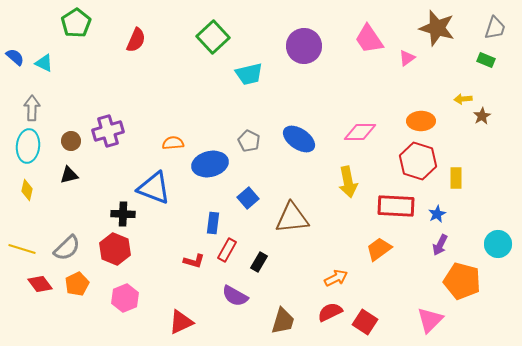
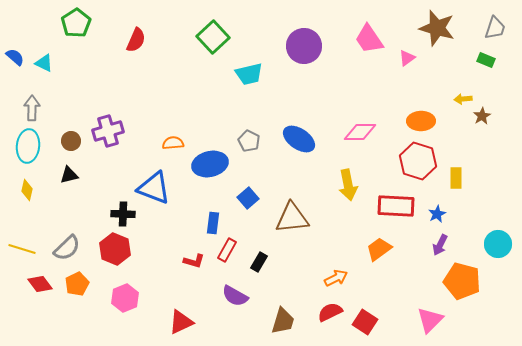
yellow arrow at (348, 182): moved 3 px down
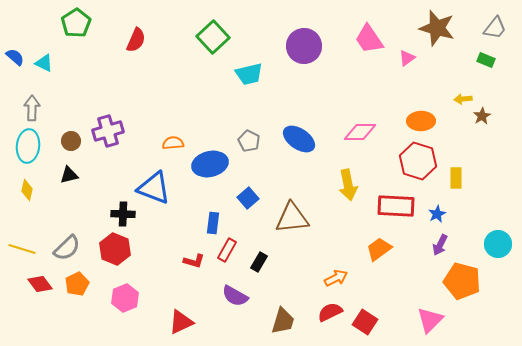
gray trapezoid at (495, 28): rotated 20 degrees clockwise
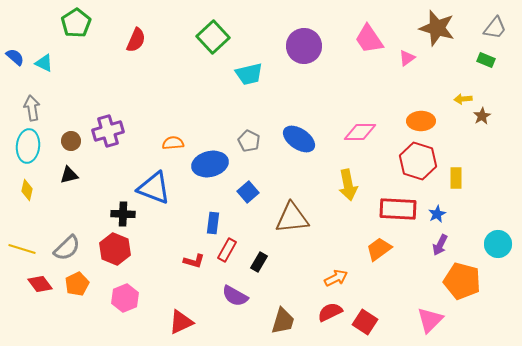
gray arrow at (32, 108): rotated 10 degrees counterclockwise
blue square at (248, 198): moved 6 px up
red rectangle at (396, 206): moved 2 px right, 3 px down
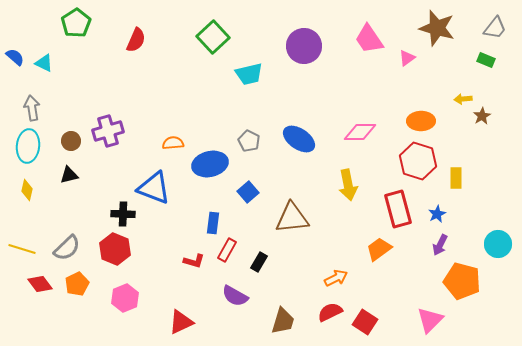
red rectangle at (398, 209): rotated 72 degrees clockwise
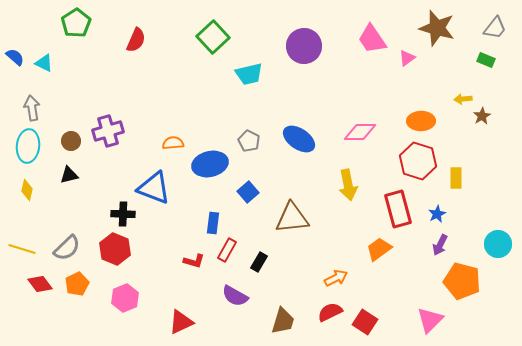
pink trapezoid at (369, 39): moved 3 px right
